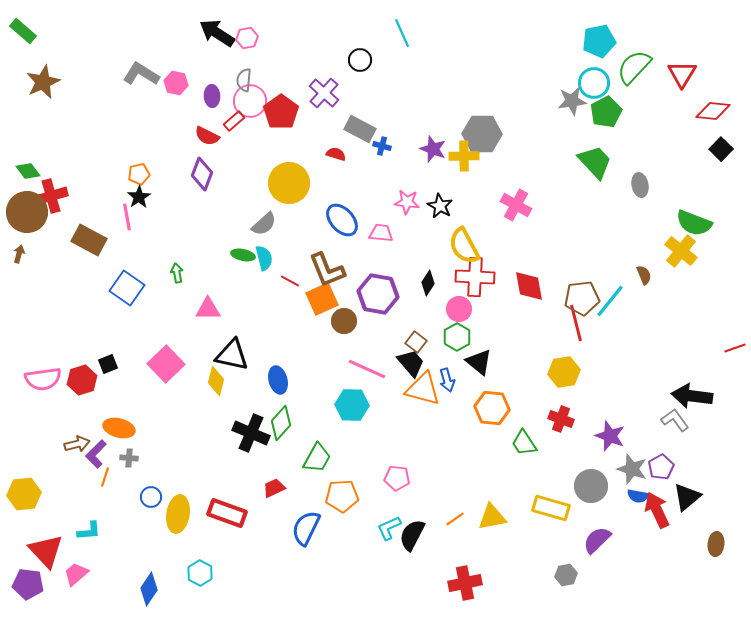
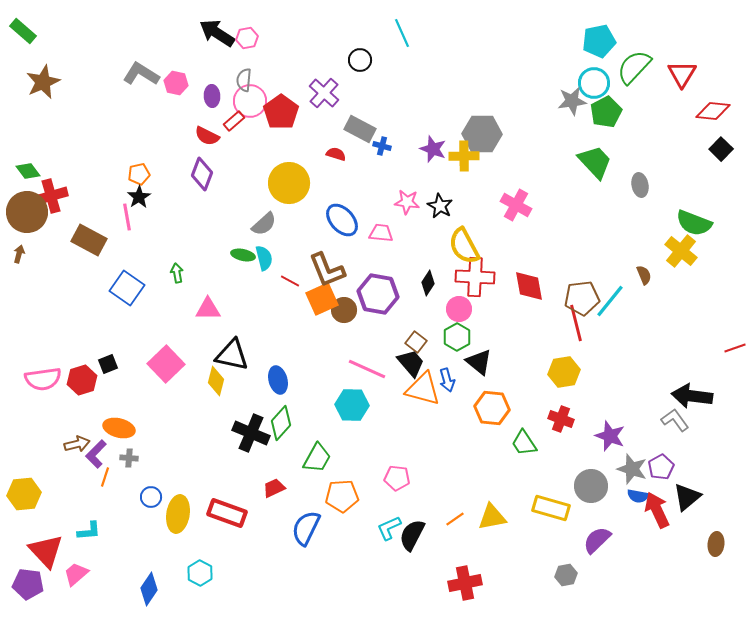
brown circle at (344, 321): moved 11 px up
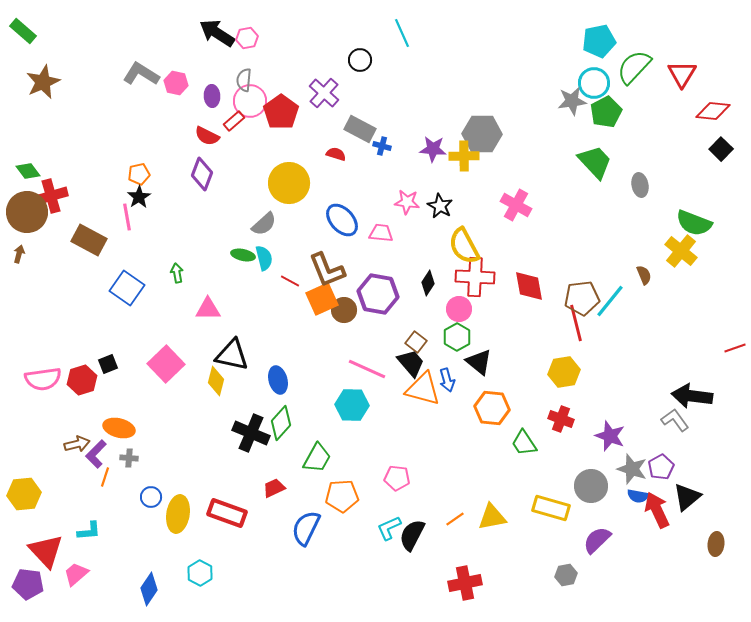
purple star at (433, 149): rotated 16 degrees counterclockwise
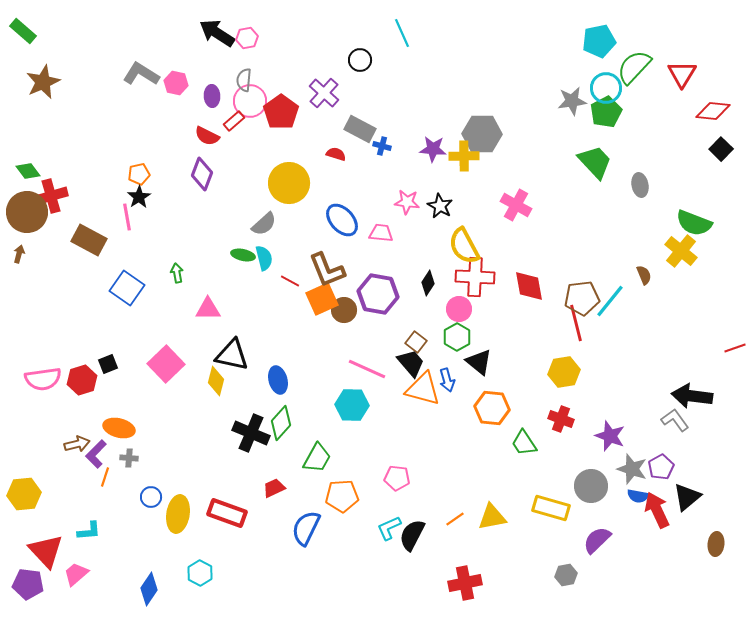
cyan circle at (594, 83): moved 12 px right, 5 px down
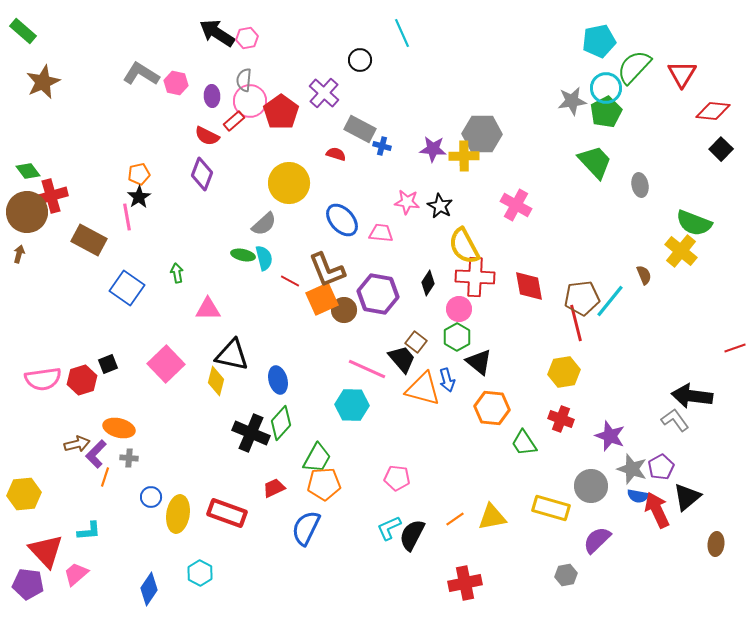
black trapezoid at (411, 363): moved 9 px left, 4 px up
orange pentagon at (342, 496): moved 18 px left, 12 px up
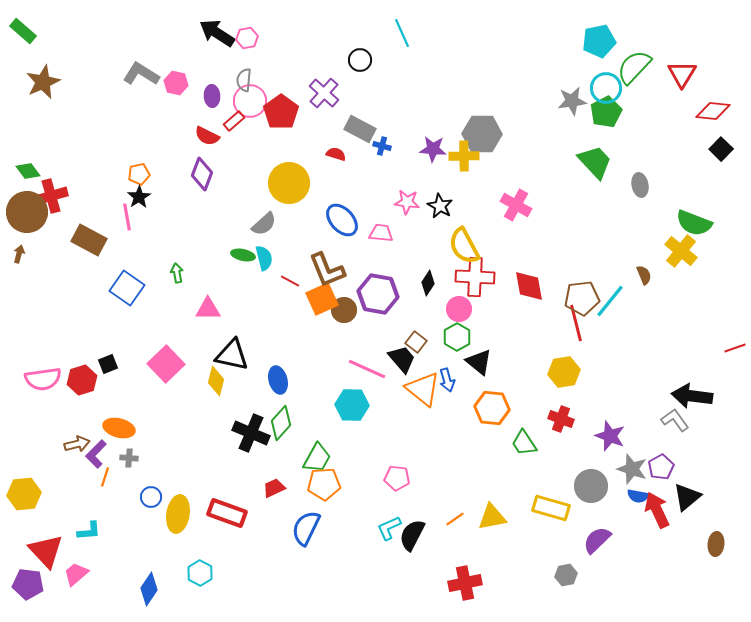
orange triangle at (423, 389): rotated 24 degrees clockwise
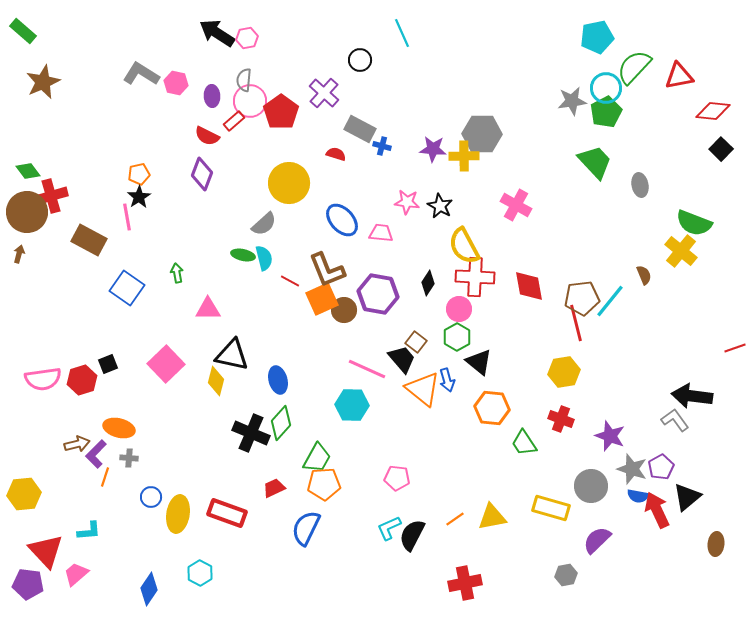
cyan pentagon at (599, 41): moved 2 px left, 4 px up
red triangle at (682, 74): moved 3 px left, 2 px down; rotated 48 degrees clockwise
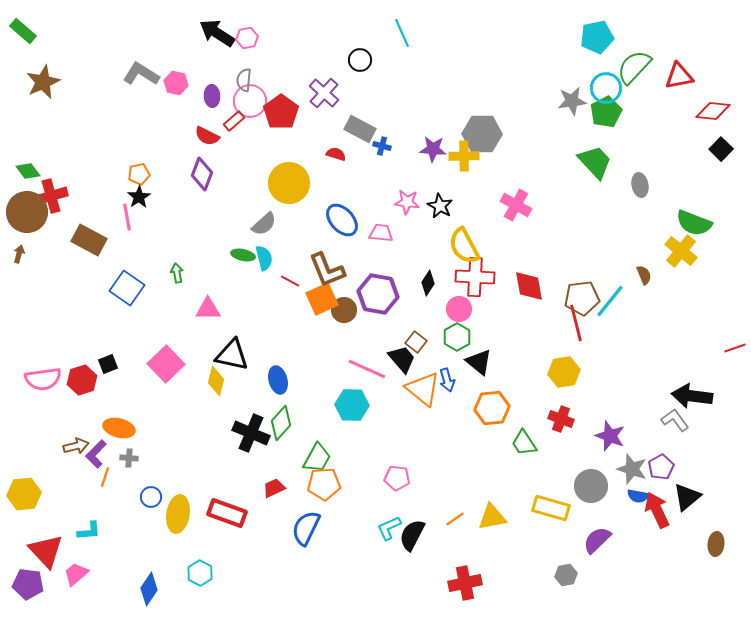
orange hexagon at (492, 408): rotated 12 degrees counterclockwise
brown arrow at (77, 444): moved 1 px left, 2 px down
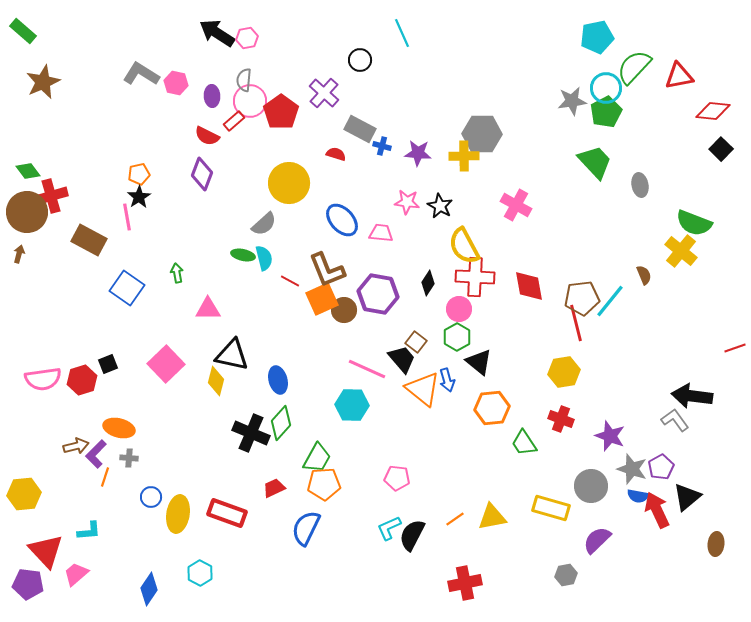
purple star at (433, 149): moved 15 px left, 4 px down
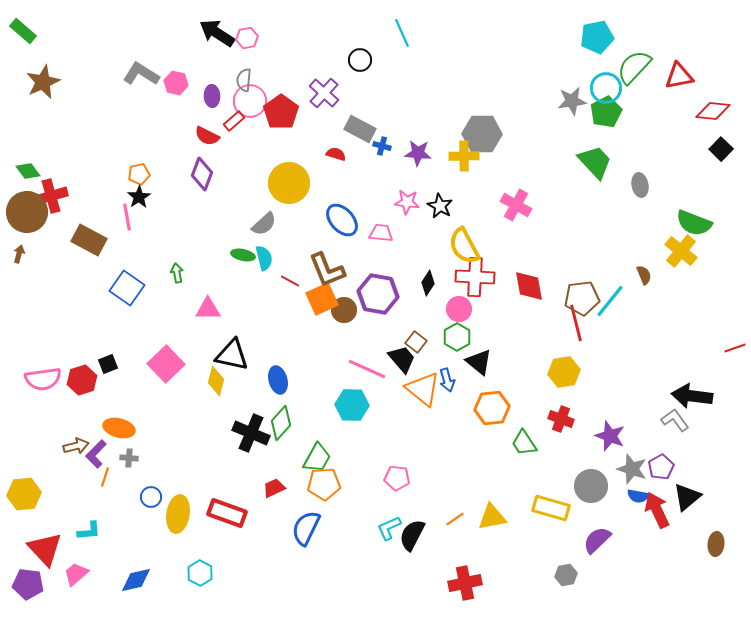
red triangle at (46, 551): moved 1 px left, 2 px up
blue diamond at (149, 589): moved 13 px left, 9 px up; rotated 44 degrees clockwise
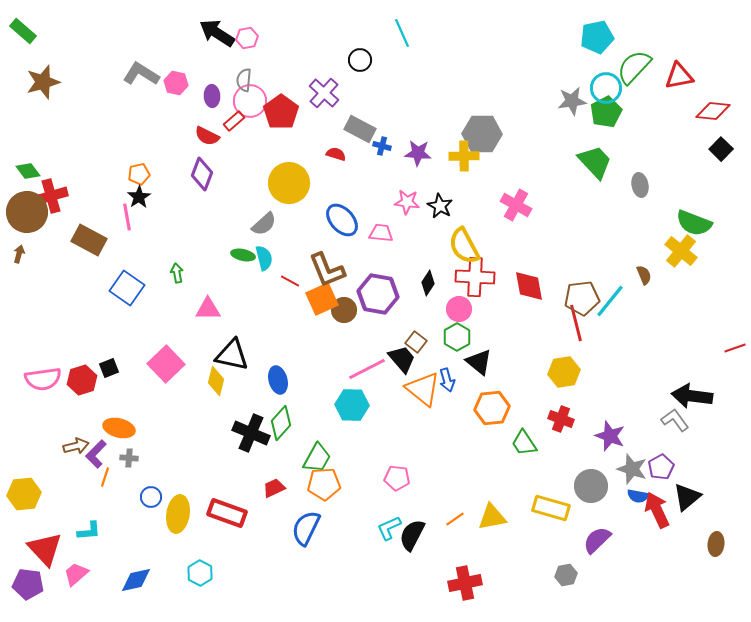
brown star at (43, 82): rotated 8 degrees clockwise
black square at (108, 364): moved 1 px right, 4 px down
pink line at (367, 369): rotated 51 degrees counterclockwise
